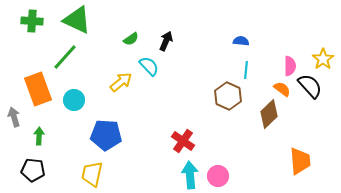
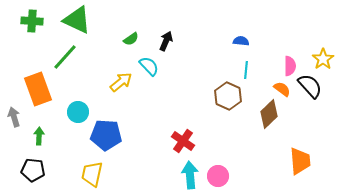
cyan circle: moved 4 px right, 12 px down
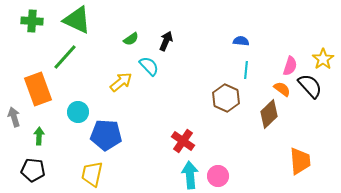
pink semicircle: rotated 18 degrees clockwise
brown hexagon: moved 2 px left, 2 px down
